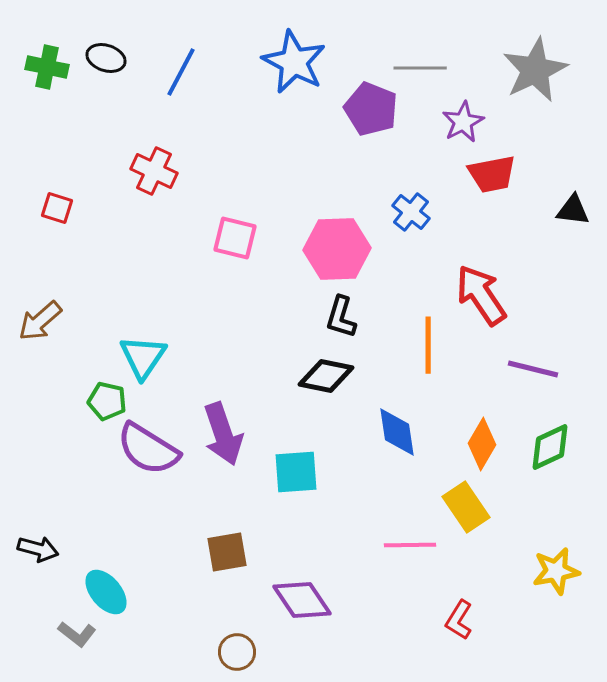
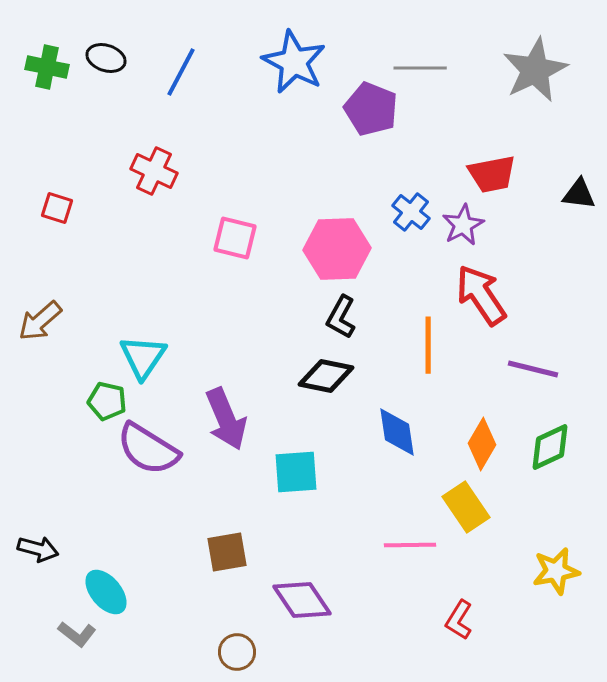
purple star: moved 103 px down
black triangle: moved 6 px right, 16 px up
black L-shape: rotated 12 degrees clockwise
purple arrow: moved 3 px right, 15 px up; rotated 4 degrees counterclockwise
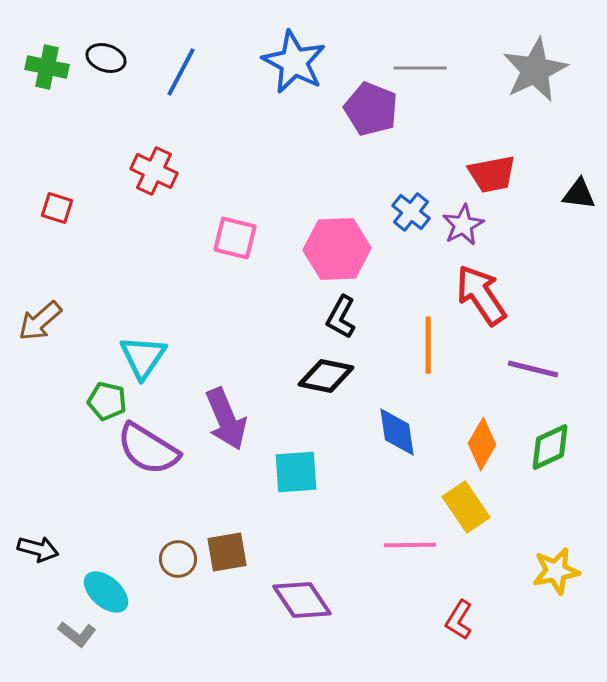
cyan ellipse: rotated 9 degrees counterclockwise
brown circle: moved 59 px left, 93 px up
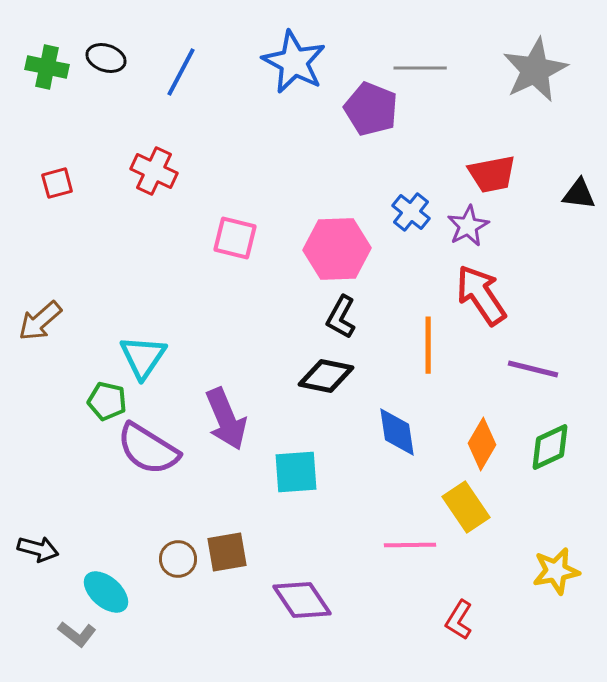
red square: moved 25 px up; rotated 32 degrees counterclockwise
purple star: moved 5 px right, 1 px down
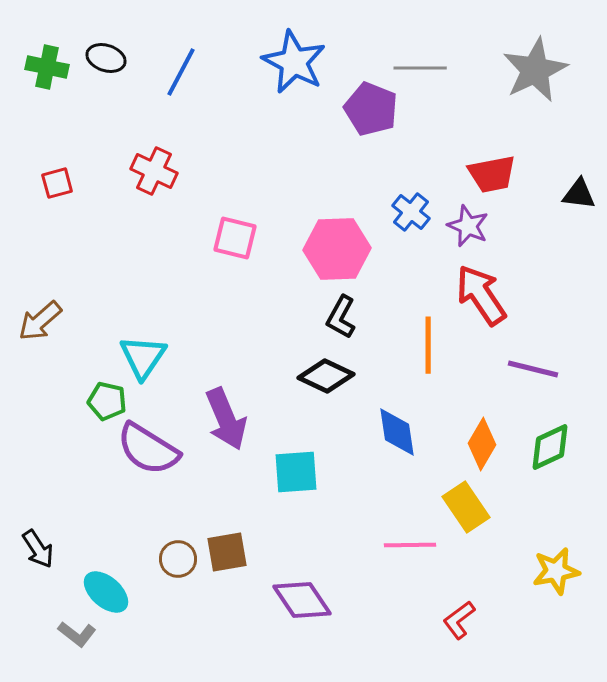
purple star: rotated 21 degrees counterclockwise
black diamond: rotated 14 degrees clockwise
black arrow: rotated 42 degrees clockwise
red L-shape: rotated 21 degrees clockwise
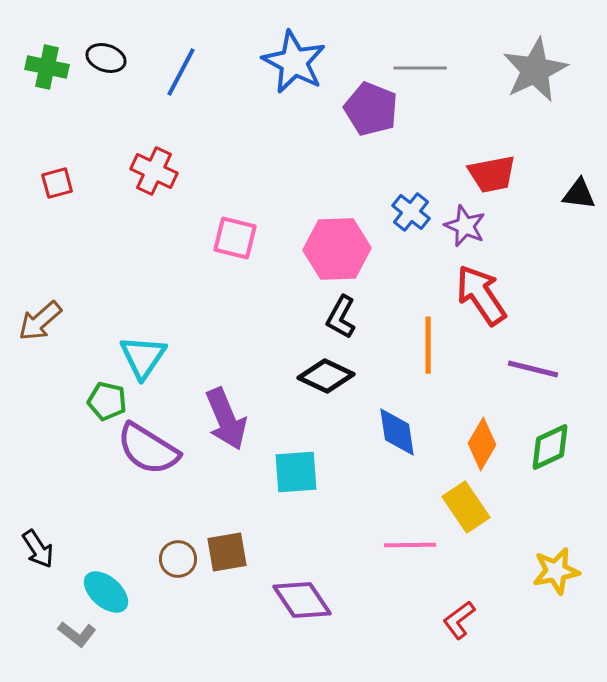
purple star: moved 3 px left
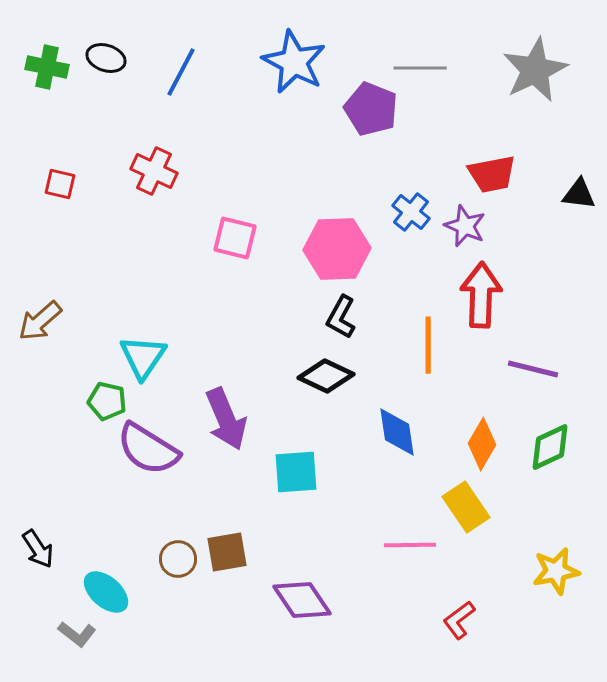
red square: moved 3 px right, 1 px down; rotated 28 degrees clockwise
red arrow: rotated 36 degrees clockwise
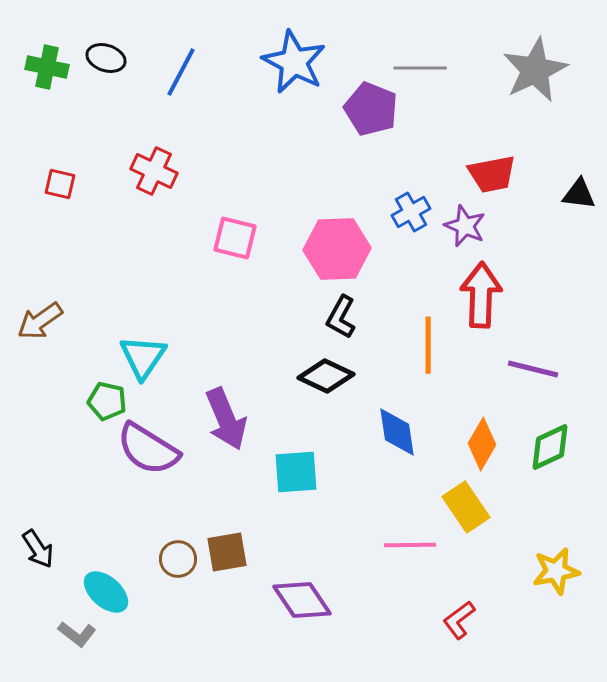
blue cross: rotated 21 degrees clockwise
brown arrow: rotated 6 degrees clockwise
